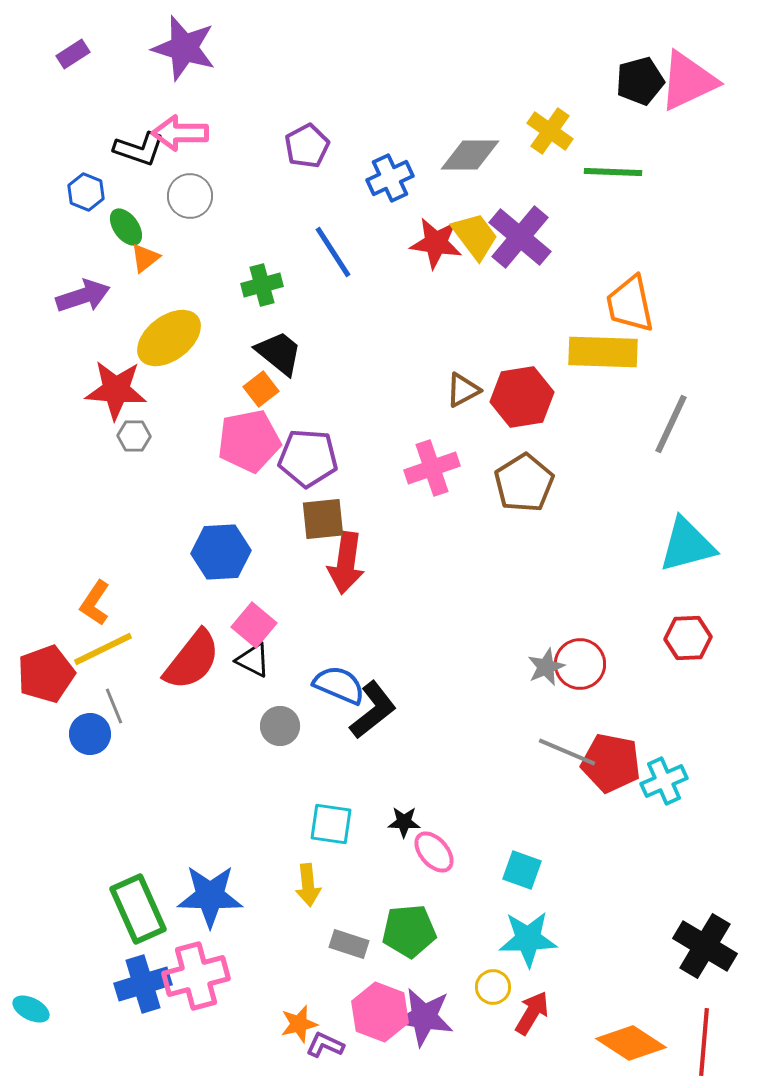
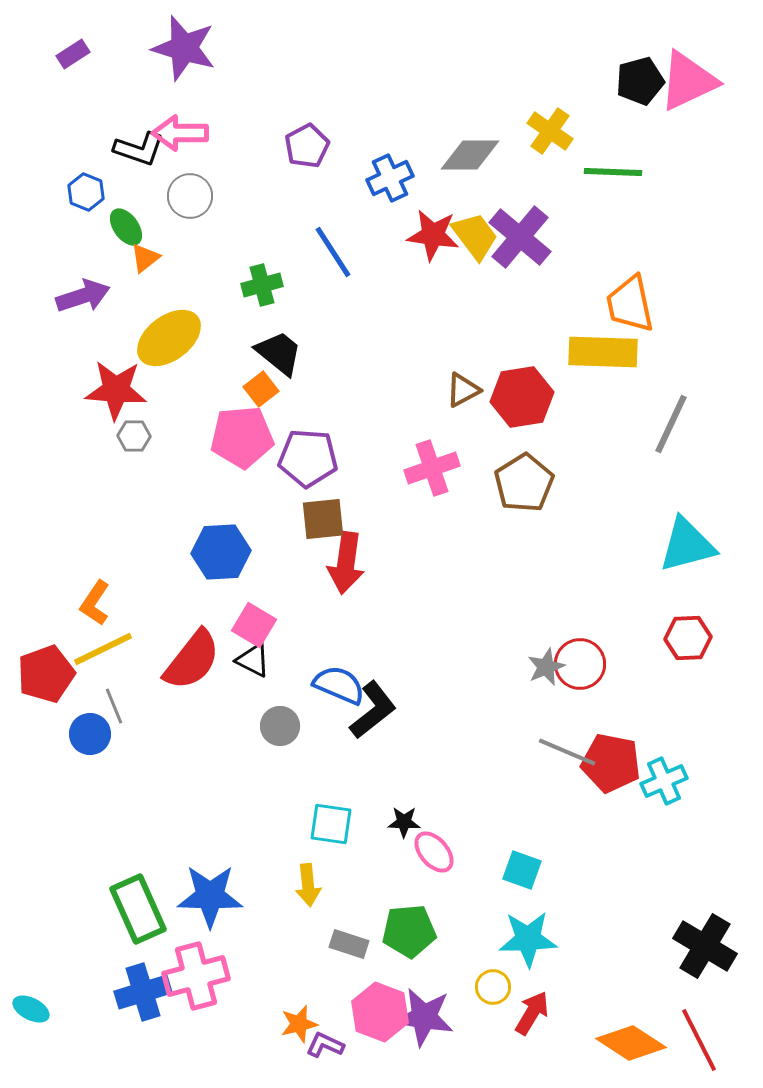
red star at (436, 243): moved 3 px left, 8 px up
pink pentagon at (249, 441): moved 7 px left, 4 px up; rotated 6 degrees clockwise
pink square at (254, 625): rotated 9 degrees counterclockwise
blue cross at (143, 984): moved 8 px down
red line at (704, 1042): moved 5 px left, 2 px up; rotated 32 degrees counterclockwise
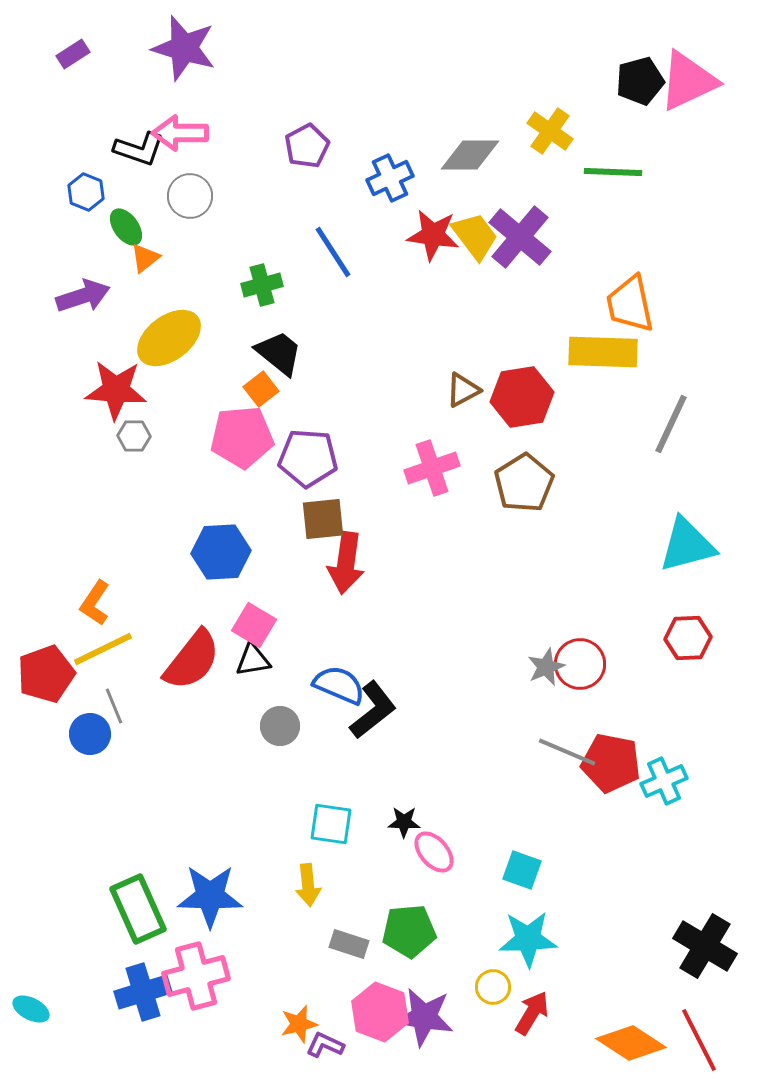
black triangle at (253, 660): rotated 36 degrees counterclockwise
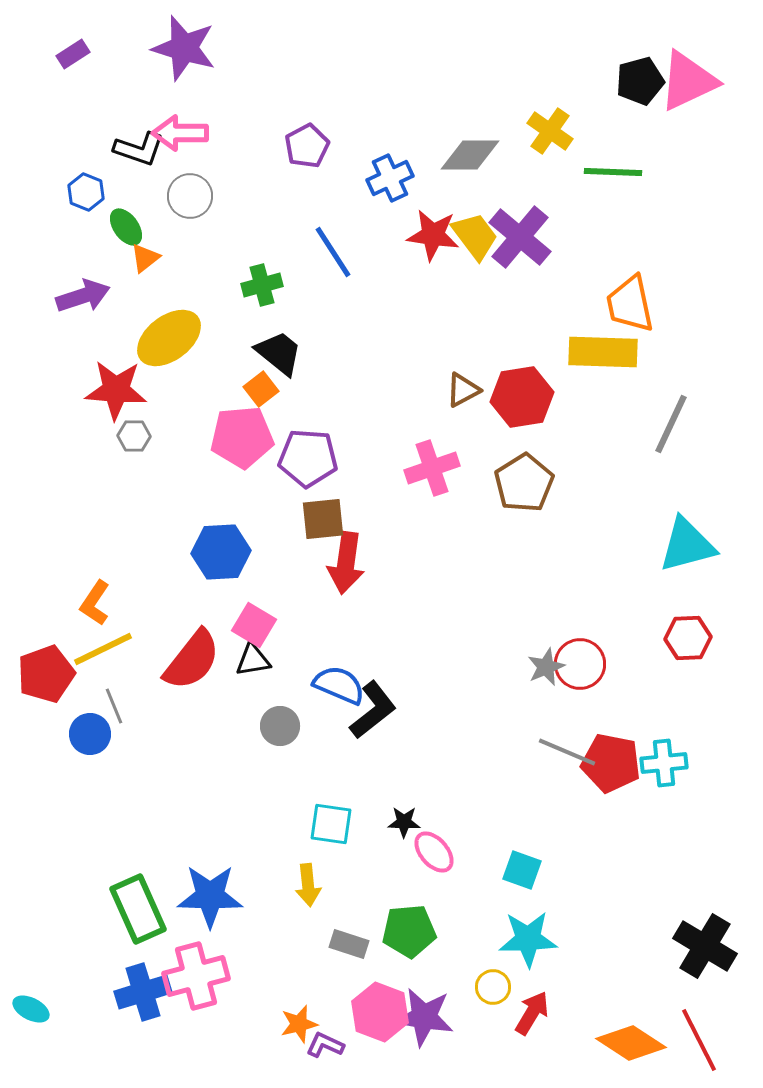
cyan cross at (664, 781): moved 18 px up; rotated 18 degrees clockwise
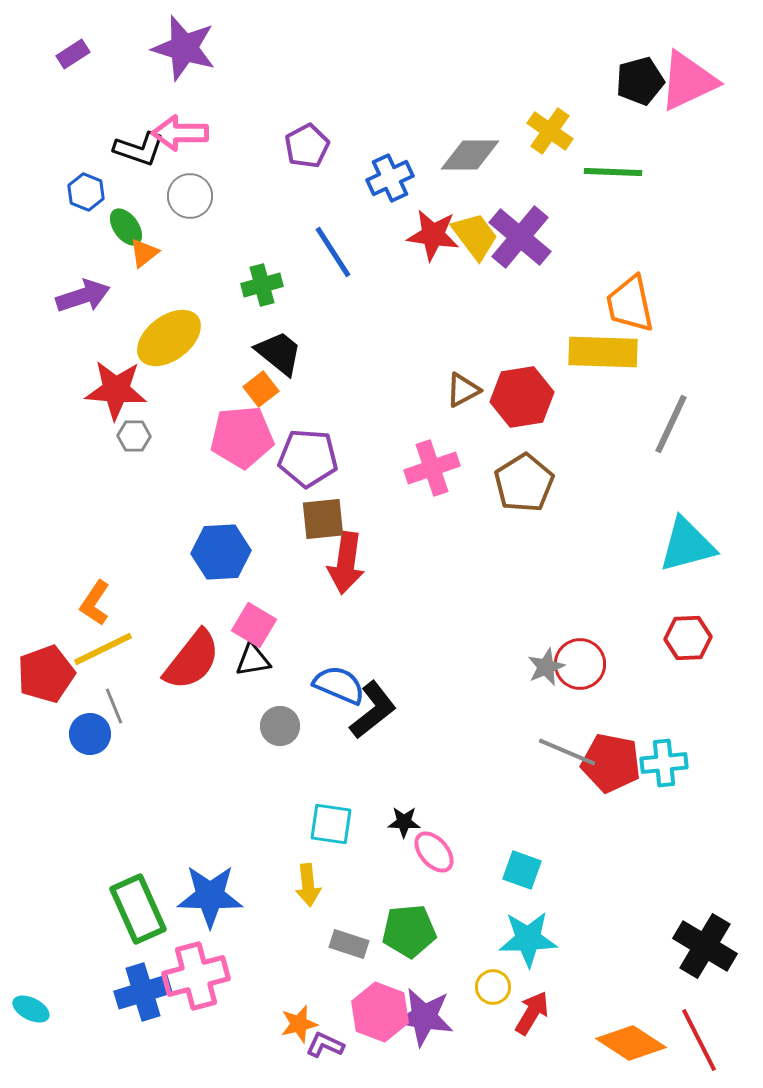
orange triangle at (145, 258): moved 1 px left, 5 px up
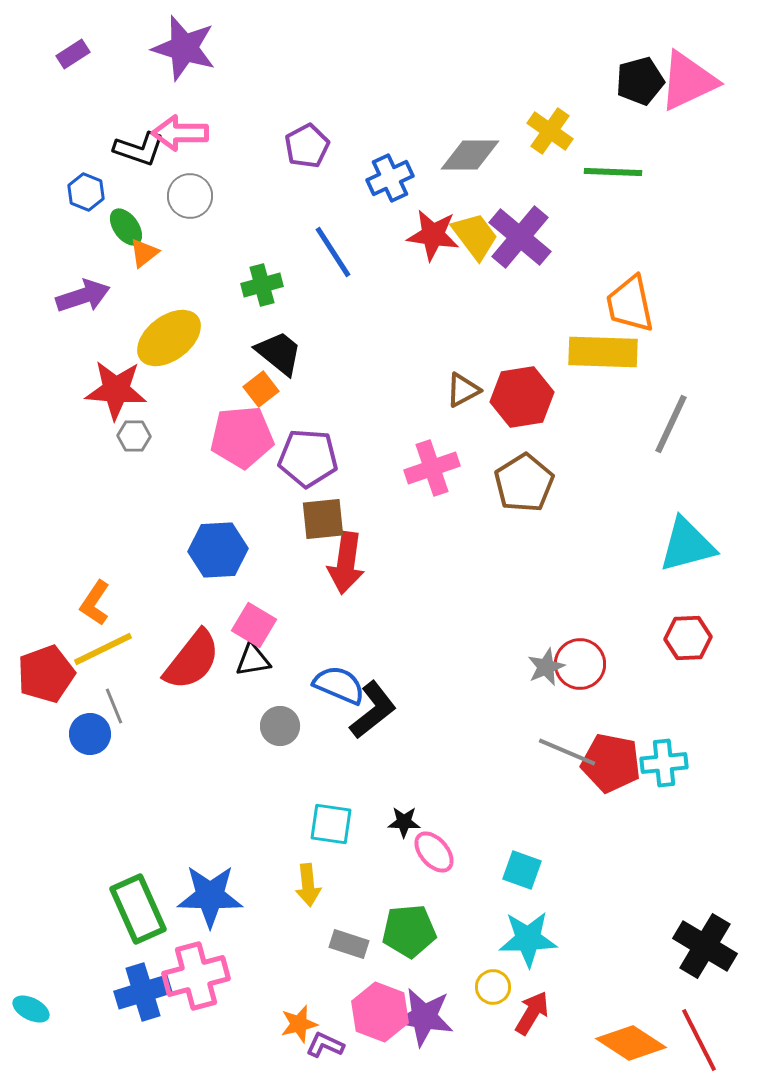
blue hexagon at (221, 552): moved 3 px left, 2 px up
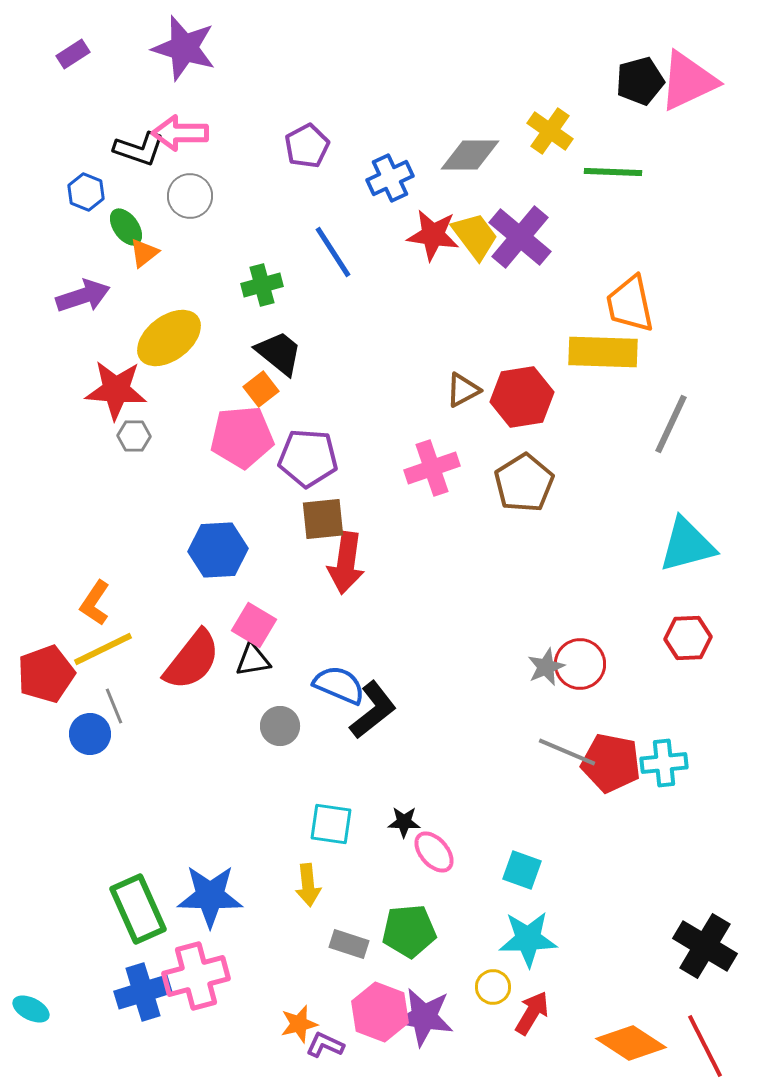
red line at (699, 1040): moved 6 px right, 6 px down
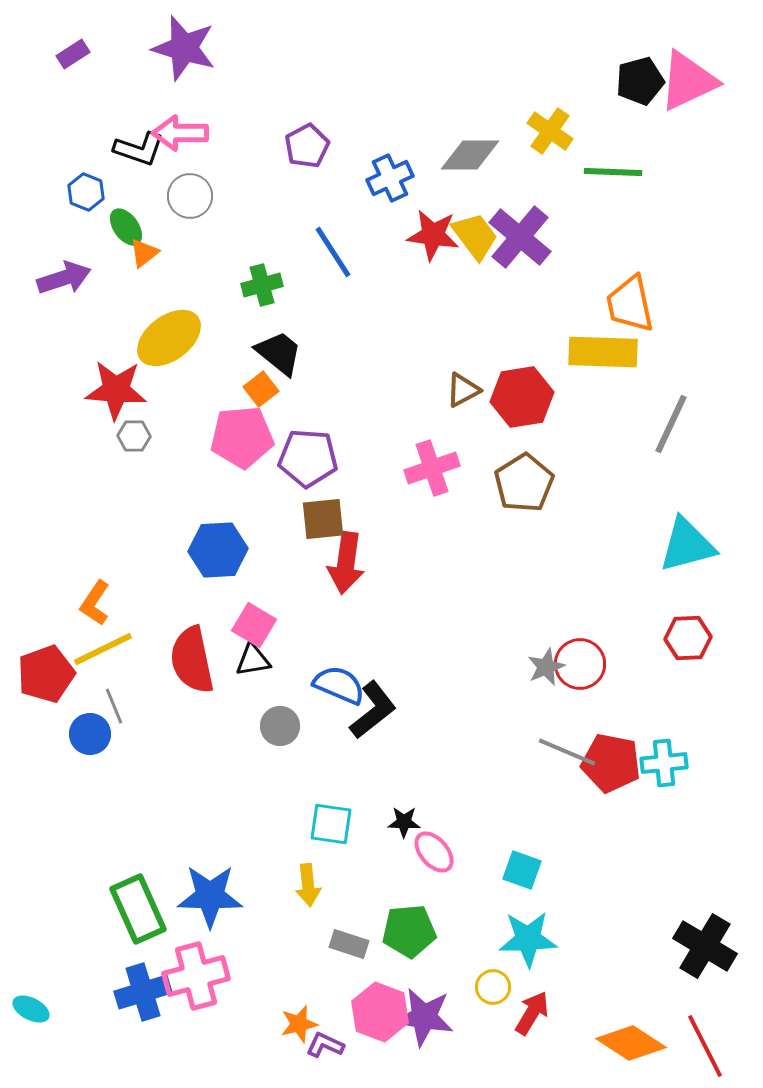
purple arrow at (83, 296): moved 19 px left, 18 px up
red semicircle at (192, 660): rotated 130 degrees clockwise
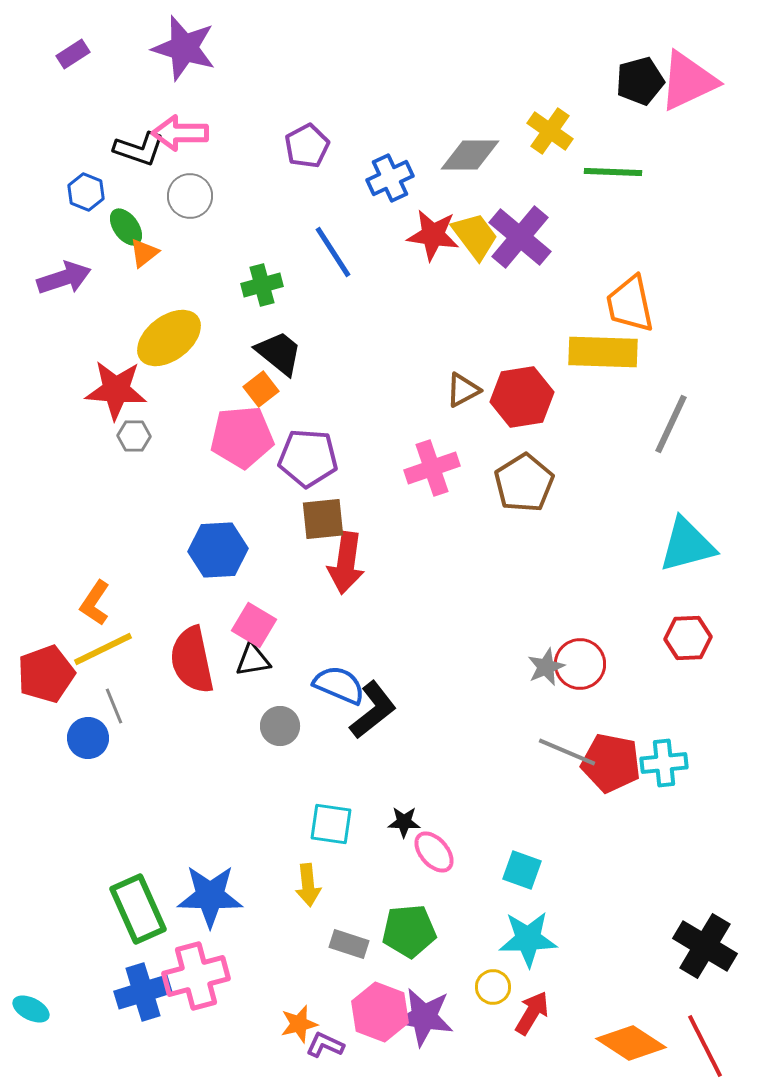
blue circle at (90, 734): moved 2 px left, 4 px down
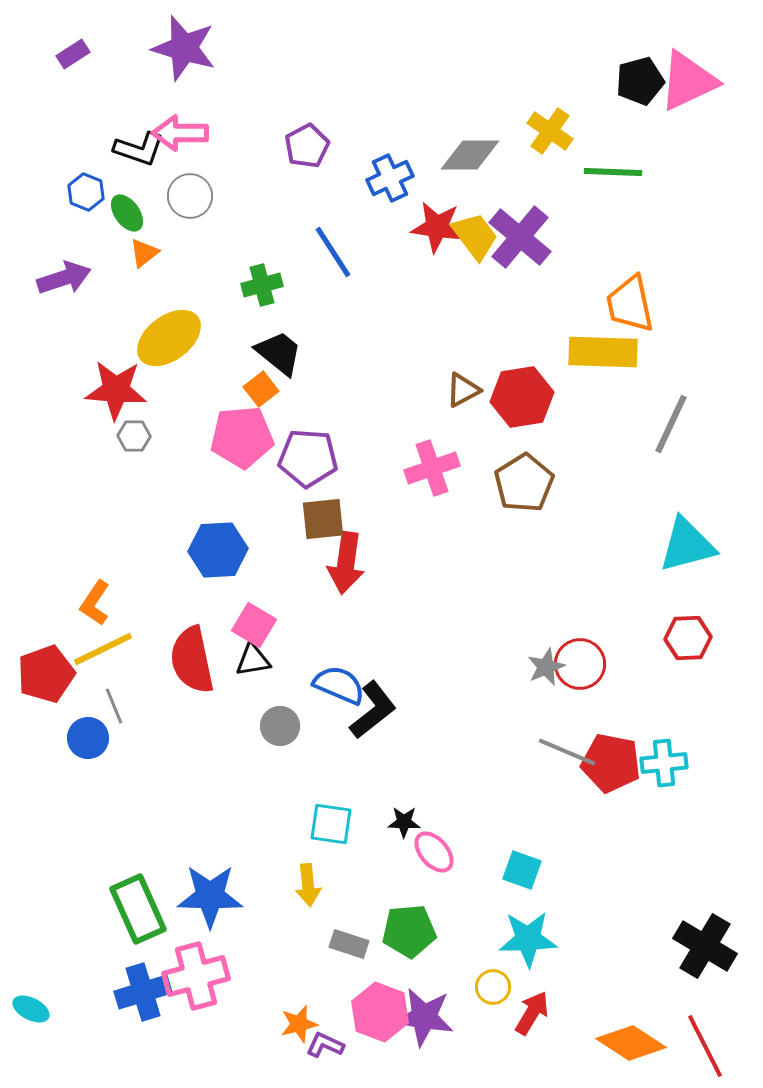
green ellipse at (126, 227): moved 1 px right, 14 px up
red star at (433, 235): moved 4 px right, 8 px up
